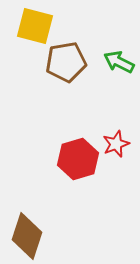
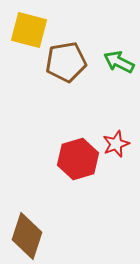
yellow square: moved 6 px left, 4 px down
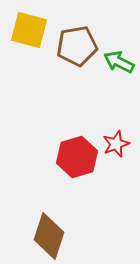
brown pentagon: moved 11 px right, 16 px up
red hexagon: moved 1 px left, 2 px up
brown diamond: moved 22 px right
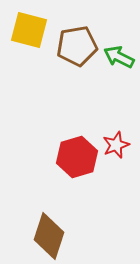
green arrow: moved 5 px up
red star: moved 1 px down
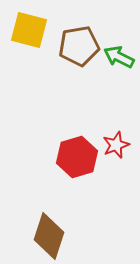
brown pentagon: moved 2 px right
